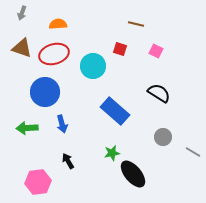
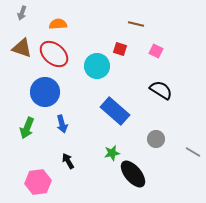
red ellipse: rotated 56 degrees clockwise
cyan circle: moved 4 px right
black semicircle: moved 2 px right, 3 px up
green arrow: rotated 65 degrees counterclockwise
gray circle: moved 7 px left, 2 px down
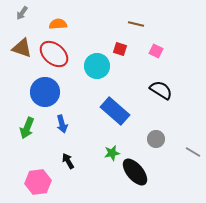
gray arrow: rotated 16 degrees clockwise
black ellipse: moved 2 px right, 2 px up
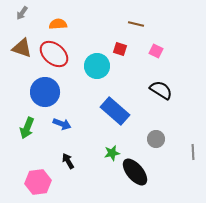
blue arrow: rotated 54 degrees counterclockwise
gray line: rotated 56 degrees clockwise
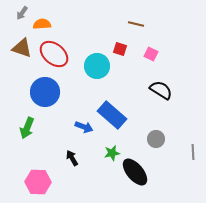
orange semicircle: moved 16 px left
pink square: moved 5 px left, 3 px down
blue rectangle: moved 3 px left, 4 px down
blue arrow: moved 22 px right, 3 px down
black arrow: moved 4 px right, 3 px up
pink hexagon: rotated 10 degrees clockwise
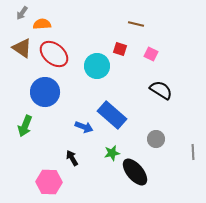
brown triangle: rotated 15 degrees clockwise
green arrow: moved 2 px left, 2 px up
pink hexagon: moved 11 px right
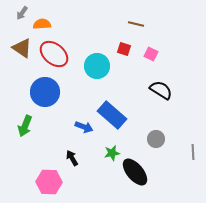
red square: moved 4 px right
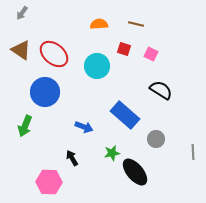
orange semicircle: moved 57 px right
brown triangle: moved 1 px left, 2 px down
blue rectangle: moved 13 px right
